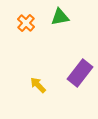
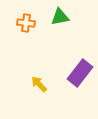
orange cross: rotated 36 degrees counterclockwise
yellow arrow: moved 1 px right, 1 px up
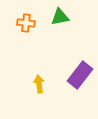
purple rectangle: moved 2 px down
yellow arrow: rotated 36 degrees clockwise
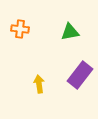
green triangle: moved 10 px right, 15 px down
orange cross: moved 6 px left, 6 px down
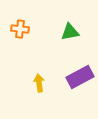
purple rectangle: moved 2 px down; rotated 24 degrees clockwise
yellow arrow: moved 1 px up
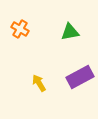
orange cross: rotated 24 degrees clockwise
yellow arrow: rotated 24 degrees counterclockwise
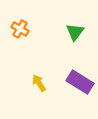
green triangle: moved 5 px right; rotated 42 degrees counterclockwise
purple rectangle: moved 5 px down; rotated 60 degrees clockwise
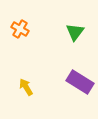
yellow arrow: moved 13 px left, 4 px down
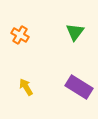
orange cross: moved 6 px down
purple rectangle: moved 1 px left, 5 px down
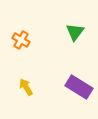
orange cross: moved 1 px right, 5 px down
